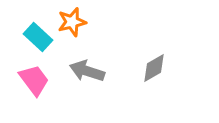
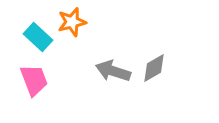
gray arrow: moved 26 px right
pink trapezoid: rotated 16 degrees clockwise
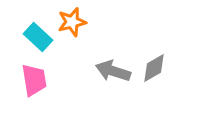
pink trapezoid: rotated 12 degrees clockwise
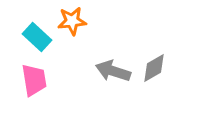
orange star: moved 1 px up; rotated 8 degrees clockwise
cyan rectangle: moved 1 px left
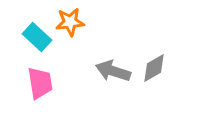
orange star: moved 2 px left, 1 px down
pink trapezoid: moved 6 px right, 3 px down
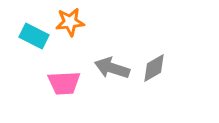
cyan rectangle: moved 3 px left, 1 px up; rotated 16 degrees counterclockwise
gray arrow: moved 1 px left, 3 px up
pink trapezoid: moved 24 px right; rotated 96 degrees clockwise
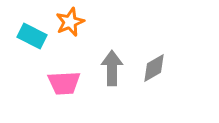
orange star: rotated 16 degrees counterclockwise
cyan rectangle: moved 2 px left
gray arrow: rotated 72 degrees clockwise
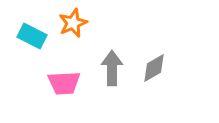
orange star: moved 3 px right, 1 px down
